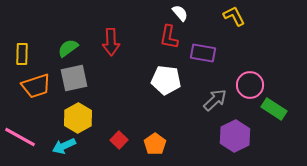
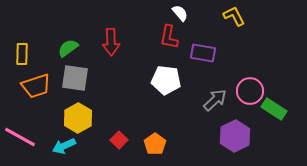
gray square: moved 1 px right; rotated 20 degrees clockwise
pink circle: moved 6 px down
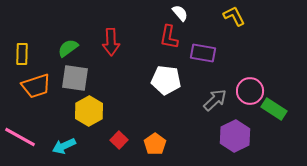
yellow hexagon: moved 11 px right, 7 px up
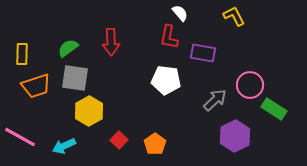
pink circle: moved 6 px up
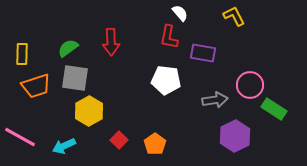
gray arrow: rotated 35 degrees clockwise
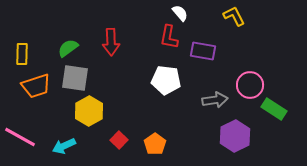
purple rectangle: moved 2 px up
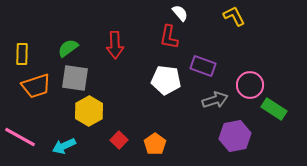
red arrow: moved 4 px right, 3 px down
purple rectangle: moved 15 px down; rotated 10 degrees clockwise
gray arrow: rotated 10 degrees counterclockwise
purple hexagon: rotated 16 degrees clockwise
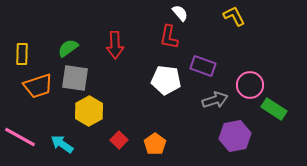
orange trapezoid: moved 2 px right
cyan arrow: moved 2 px left, 2 px up; rotated 60 degrees clockwise
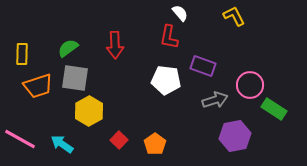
pink line: moved 2 px down
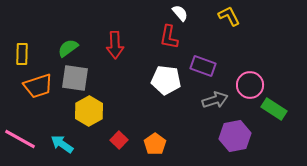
yellow L-shape: moved 5 px left
